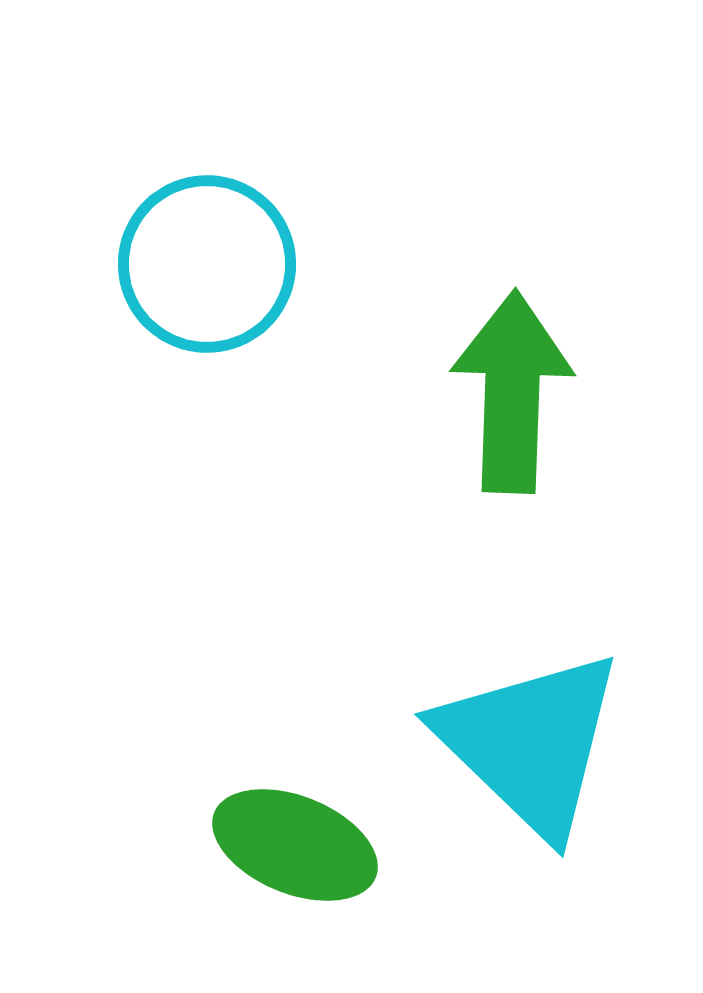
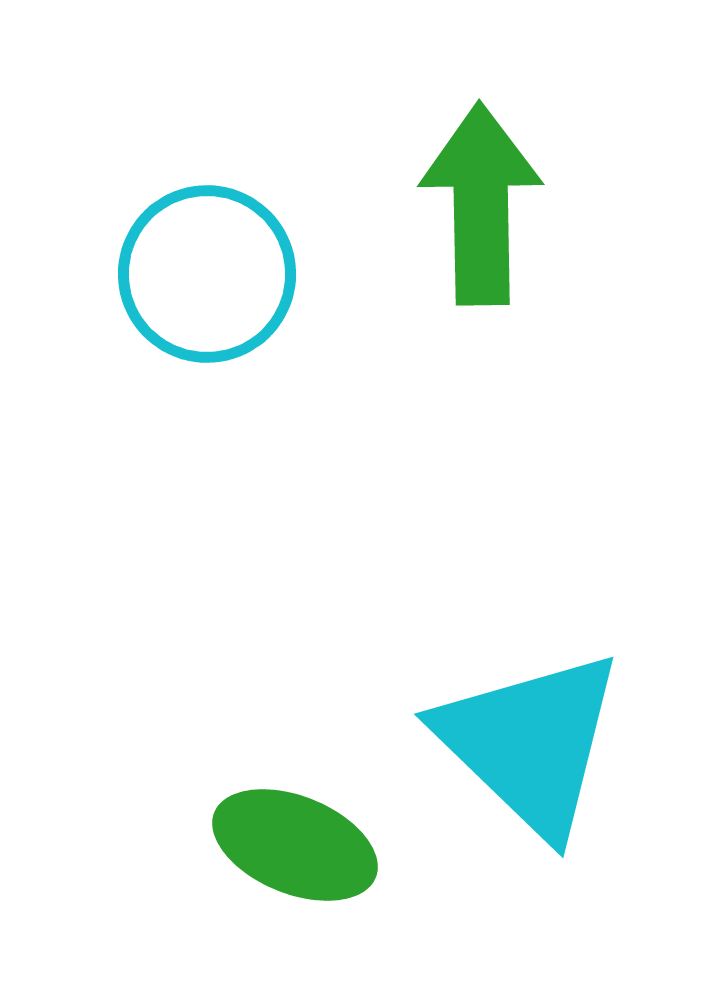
cyan circle: moved 10 px down
green arrow: moved 31 px left, 188 px up; rotated 3 degrees counterclockwise
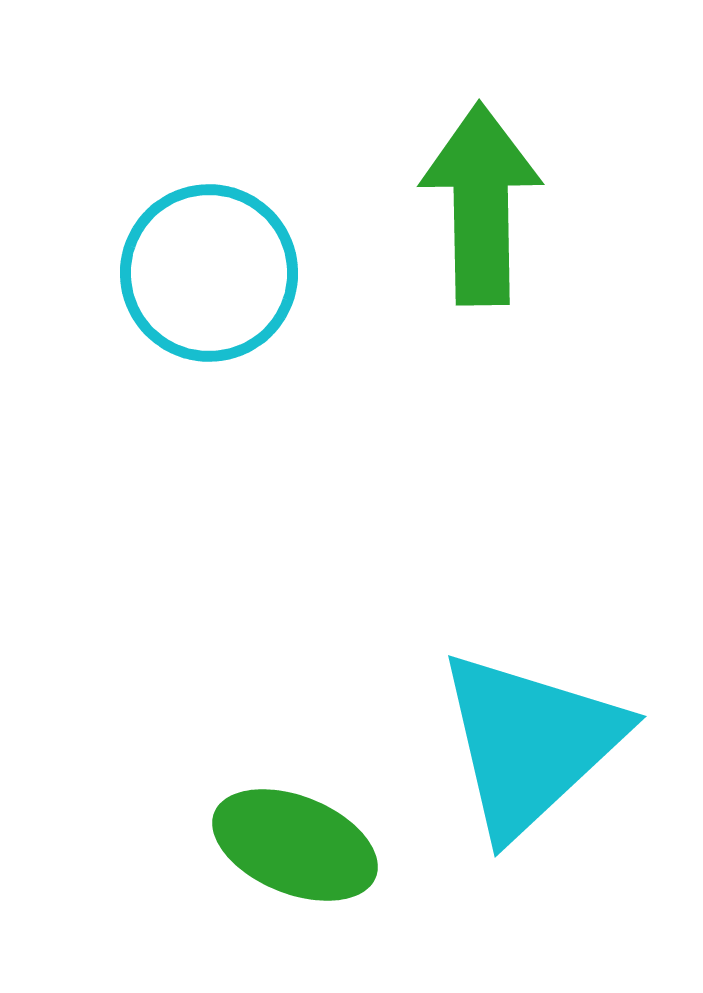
cyan circle: moved 2 px right, 1 px up
cyan triangle: rotated 33 degrees clockwise
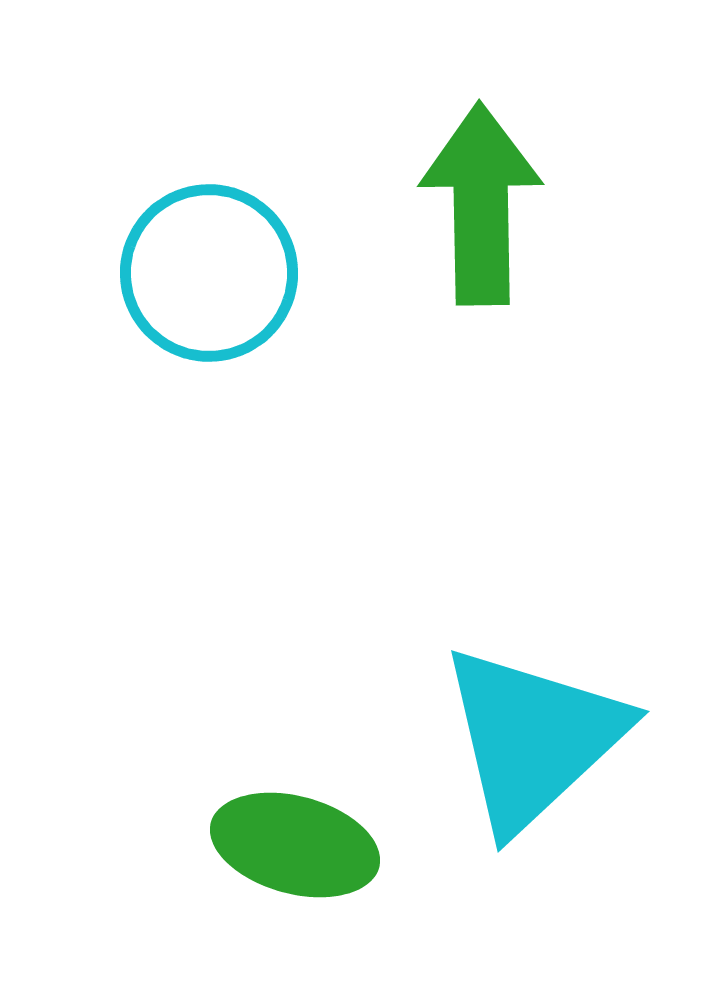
cyan triangle: moved 3 px right, 5 px up
green ellipse: rotated 7 degrees counterclockwise
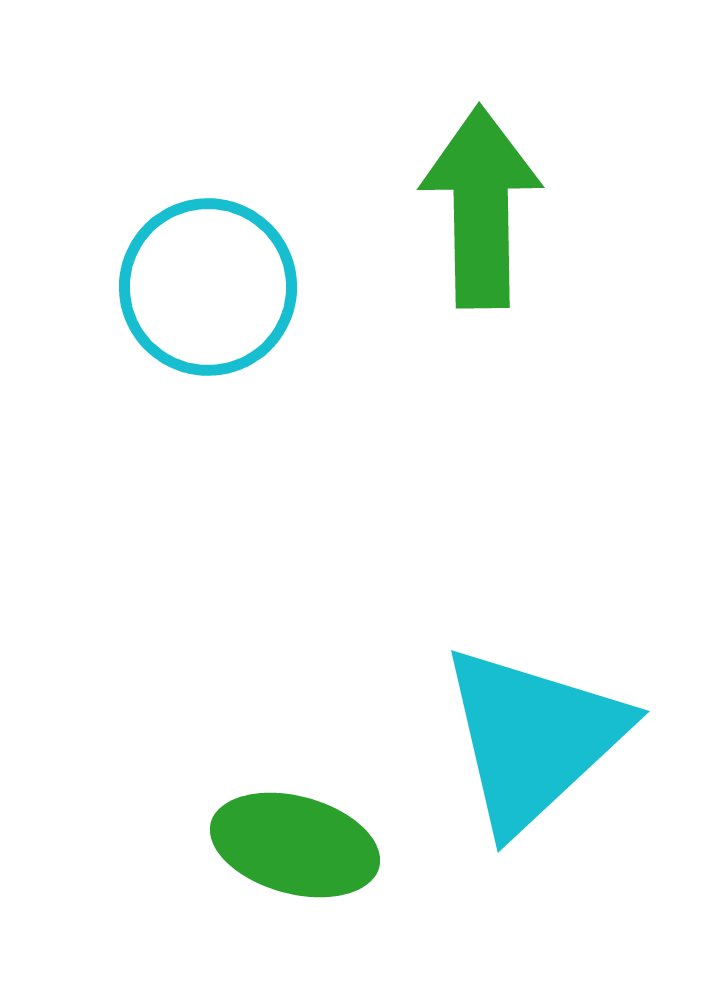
green arrow: moved 3 px down
cyan circle: moved 1 px left, 14 px down
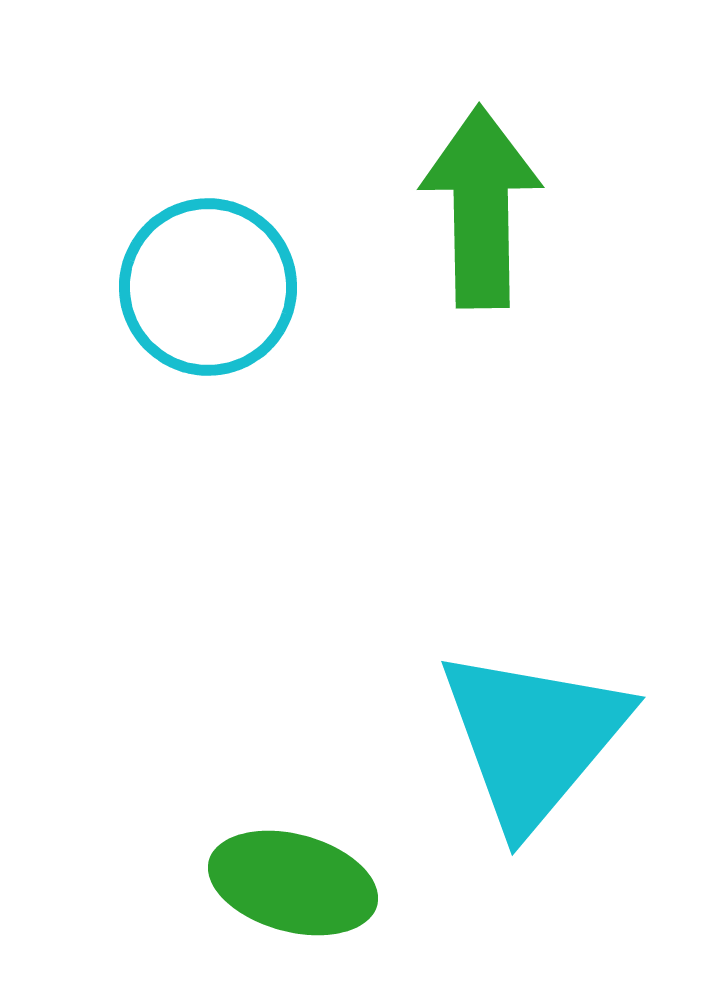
cyan triangle: rotated 7 degrees counterclockwise
green ellipse: moved 2 px left, 38 px down
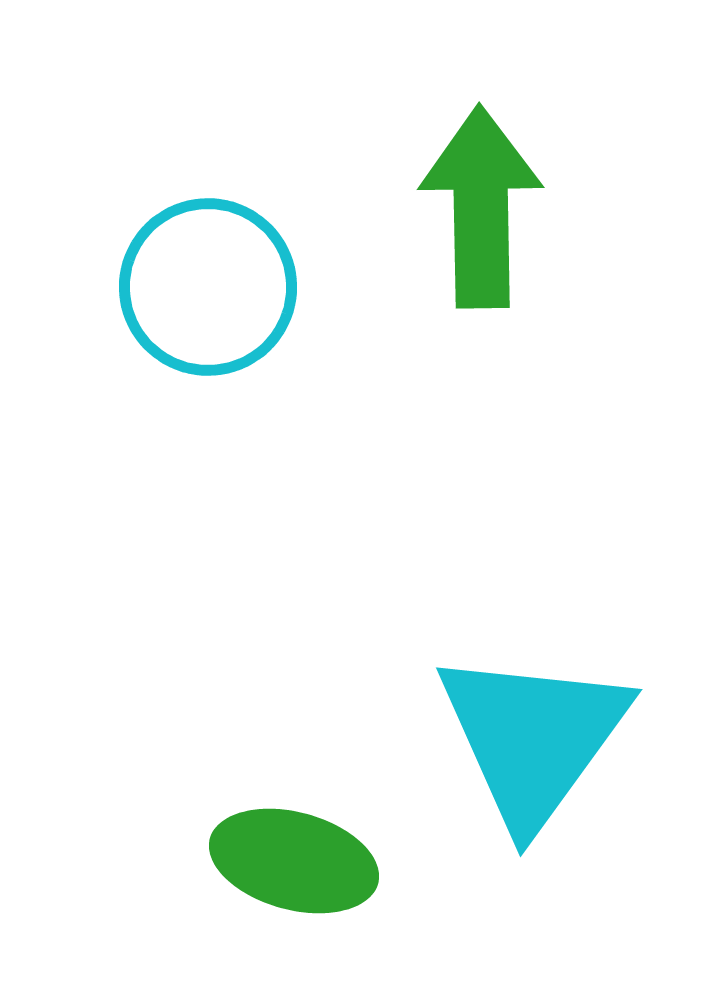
cyan triangle: rotated 4 degrees counterclockwise
green ellipse: moved 1 px right, 22 px up
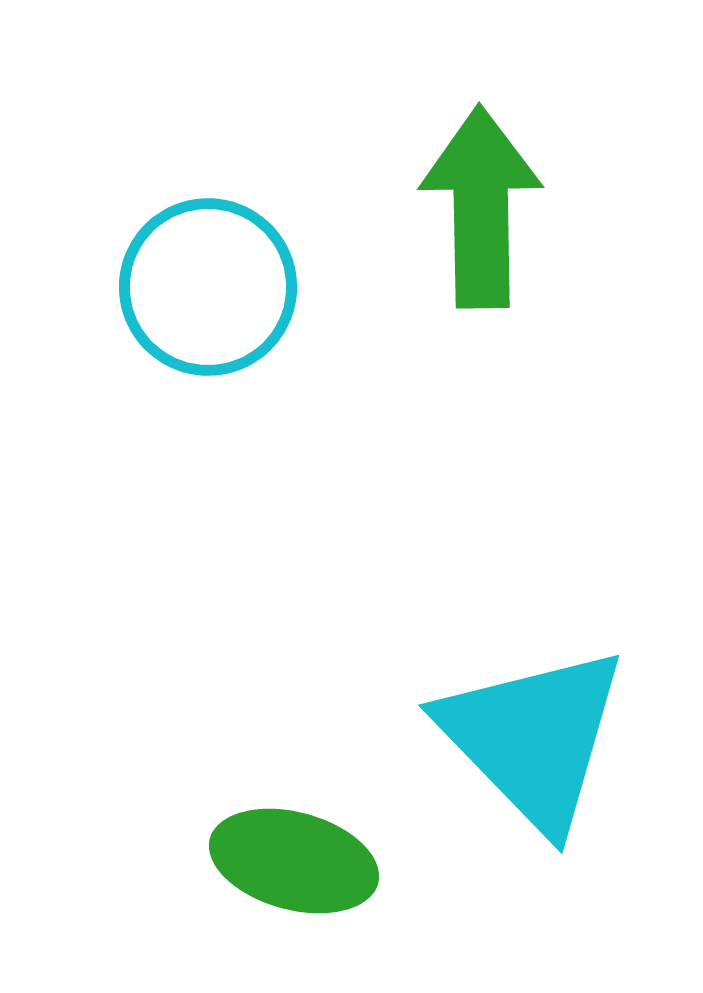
cyan triangle: rotated 20 degrees counterclockwise
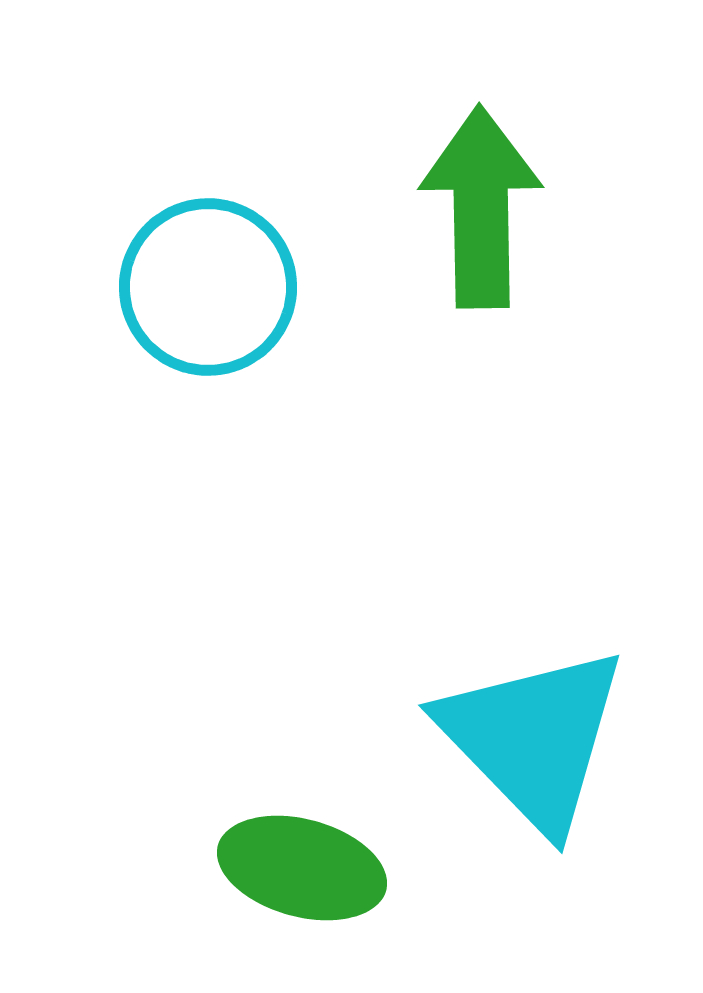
green ellipse: moved 8 px right, 7 px down
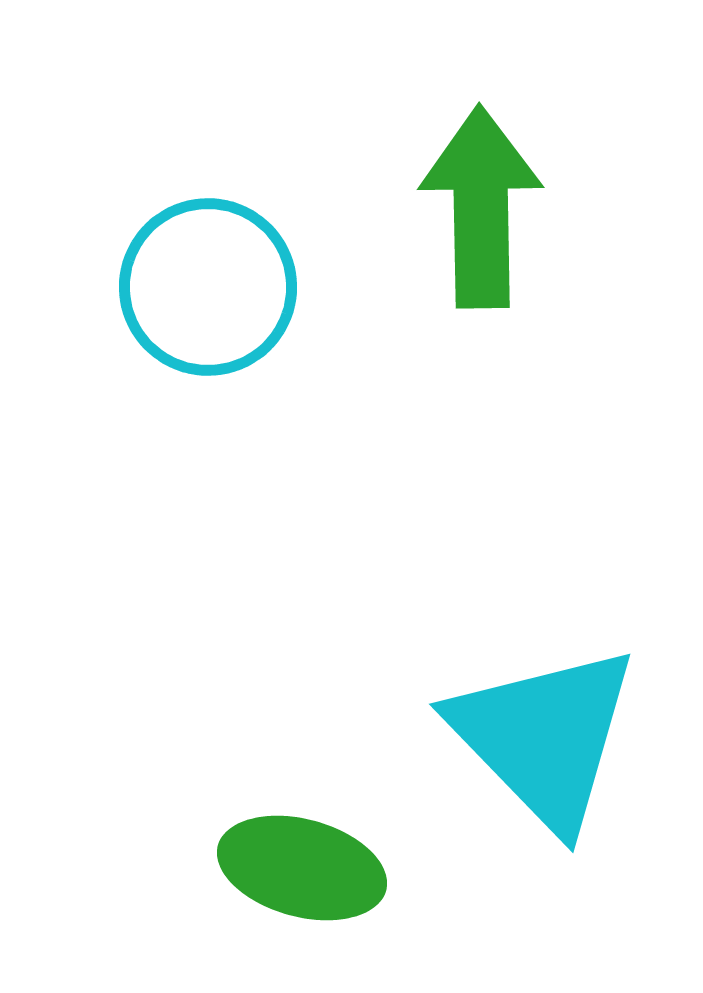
cyan triangle: moved 11 px right, 1 px up
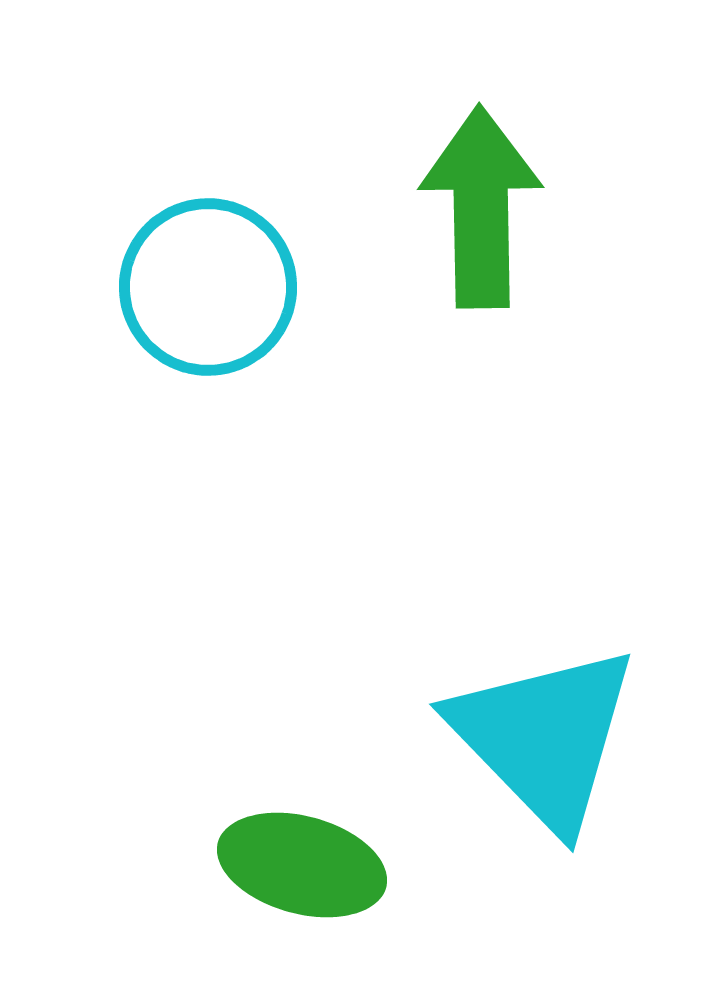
green ellipse: moved 3 px up
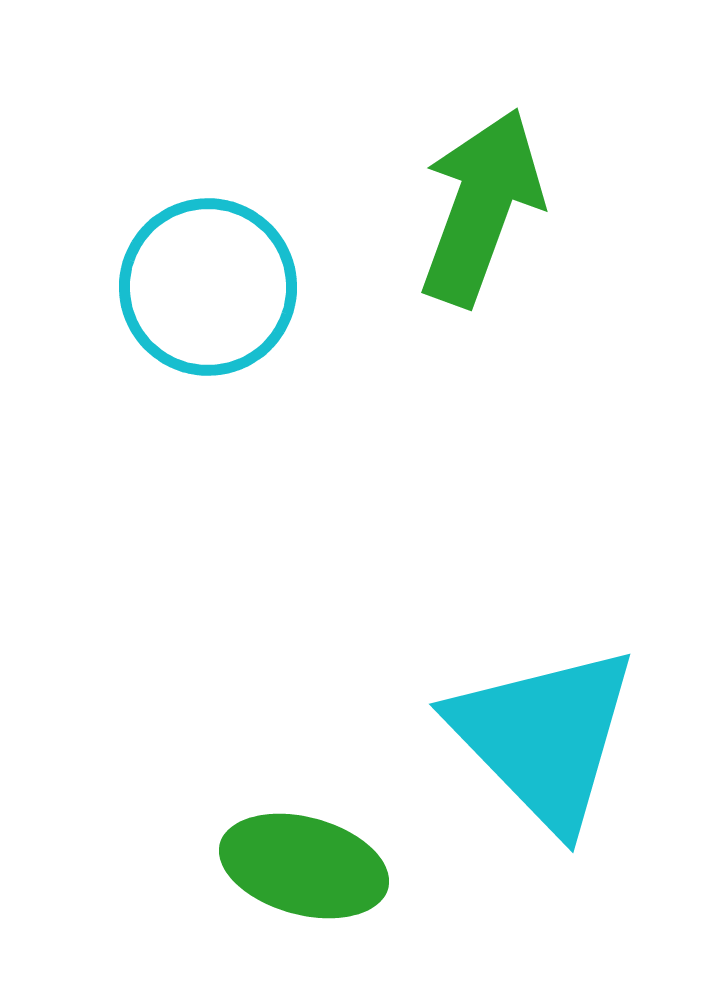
green arrow: rotated 21 degrees clockwise
green ellipse: moved 2 px right, 1 px down
